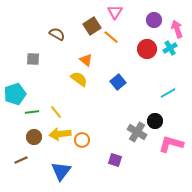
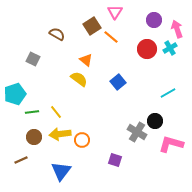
gray square: rotated 24 degrees clockwise
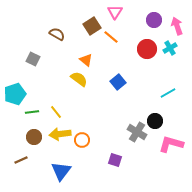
pink arrow: moved 3 px up
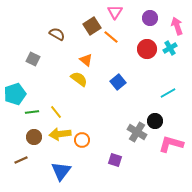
purple circle: moved 4 px left, 2 px up
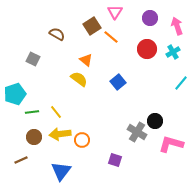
cyan cross: moved 3 px right, 4 px down
cyan line: moved 13 px right, 10 px up; rotated 21 degrees counterclockwise
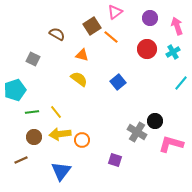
pink triangle: rotated 21 degrees clockwise
orange triangle: moved 4 px left, 5 px up; rotated 24 degrees counterclockwise
cyan pentagon: moved 4 px up
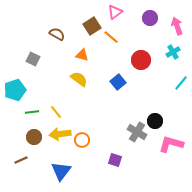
red circle: moved 6 px left, 11 px down
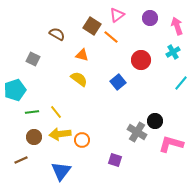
pink triangle: moved 2 px right, 3 px down
brown square: rotated 24 degrees counterclockwise
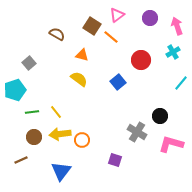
gray square: moved 4 px left, 4 px down; rotated 24 degrees clockwise
black circle: moved 5 px right, 5 px up
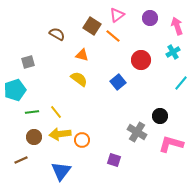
orange line: moved 2 px right, 1 px up
gray square: moved 1 px left, 1 px up; rotated 24 degrees clockwise
purple square: moved 1 px left
